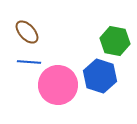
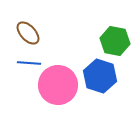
brown ellipse: moved 1 px right, 1 px down
blue line: moved 1 px down
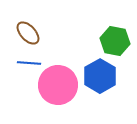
blue hexagon: rotated 12 degrees clockwise
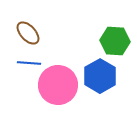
green hexagon: rotated 8 degrees counterclockwise
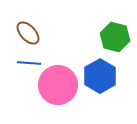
green hexagon: moved 4 px up; rotated 12 degrees clockwise
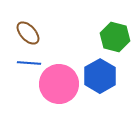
pink circle: moved 1 px right, 1 px up
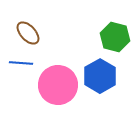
blue line: moved 8 px left
pink circle: moved 1 px left, 1 px down
